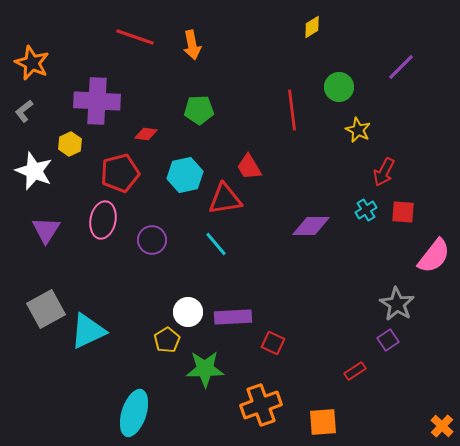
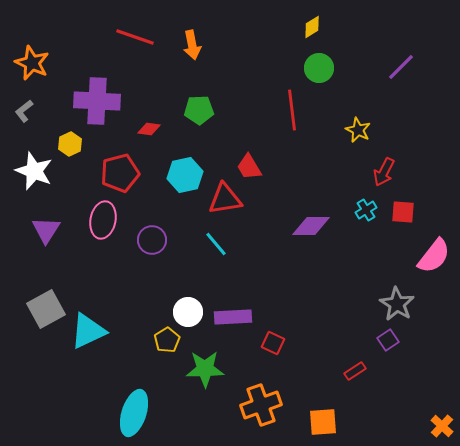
green circle at (339, 87): moved 20 px left, 19 px up
red diamond at (146, 134): moved 3 px right, 5 px up
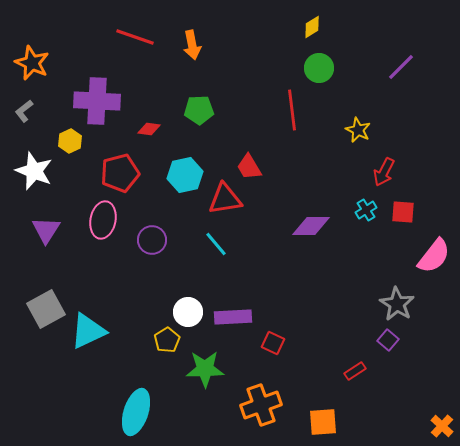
yellow hexagon at (70, 144): moved 3 px up
purple square at (388, 340): rotated 15 degrees counterclockwise
cyan ellipse at (134, 413): moved 2 px right, 1 px up
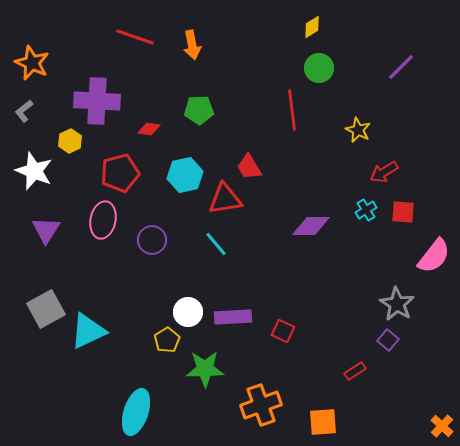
red arrow at (384, 172): rotated 32 degrees clockwise
red square at (273, 343): moved 10 px right, 12 px up
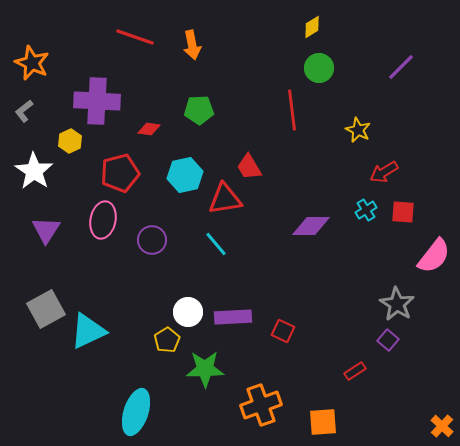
white star at (34, 171): rotated 12 degrees clockwise
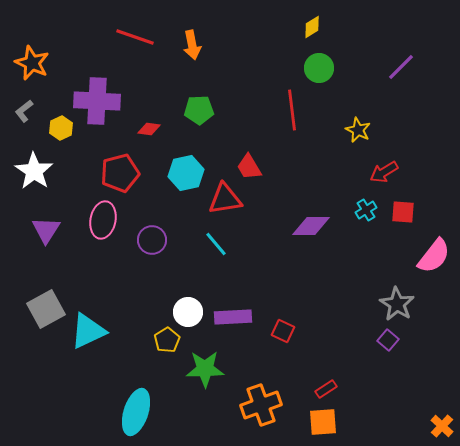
yellow hexagon at (70, 141): moved 9 px left, 13 px up
cyan hexagon at (185, 175): moved 1 px right, 2 px up
red rectangle at (355, 371): moved 29 px left, 18 px down
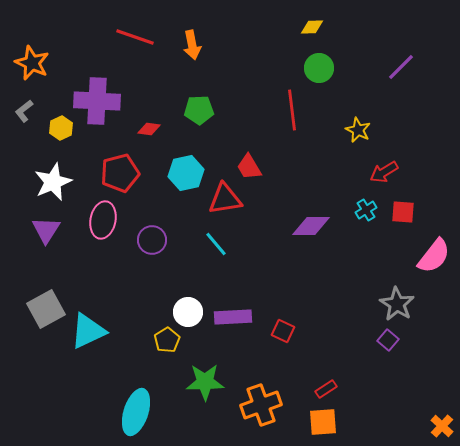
yellow diamond at (312, 27): rotated 30 degrees clockwise
white star at (34, 171): moved 19 px right, 11 px down; rotated 15 degrees clockwise
green star at (205, 369): moved 13 px down
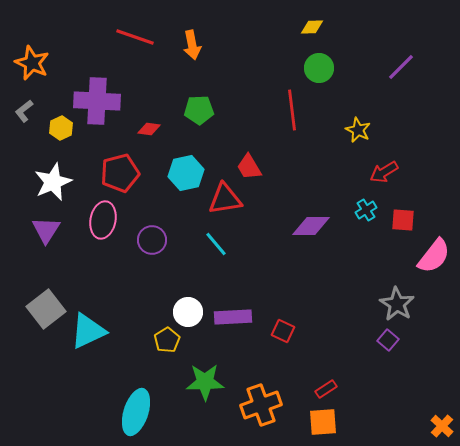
red square at (403, 212): moved 8 px down
gray square at (46, 309): rotated 9 degrees counterclockwise
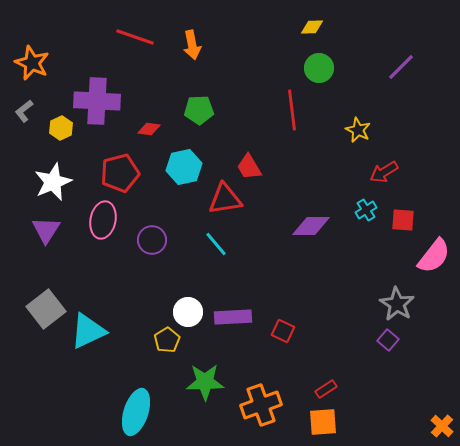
cyan hexagon at (186, 173): moved 2 px left, 6 px up
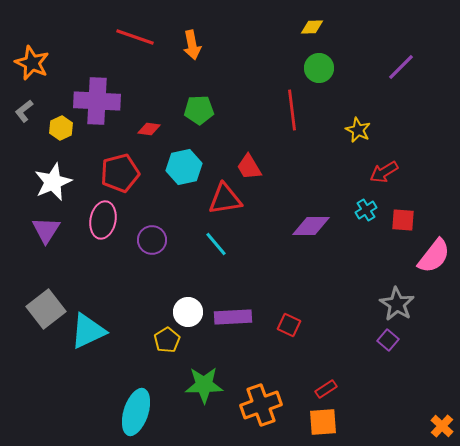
red square at (283, 331): moved 6 px right, 6 px up
green star at (205, 382): moved 1 px left, 3 px down
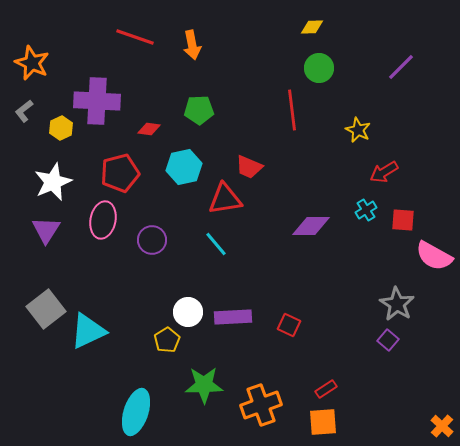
red trapezoid at (249, 167): rotated 36 degrees counterclockwise
pink semicircle at (434, 256): rotated 81 degrees clockwise
